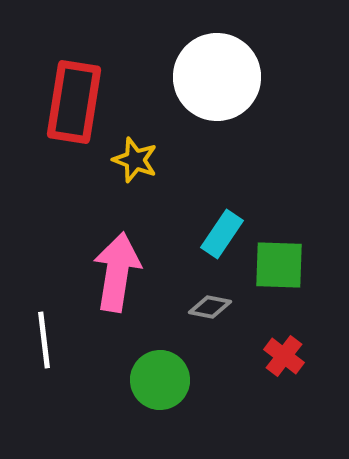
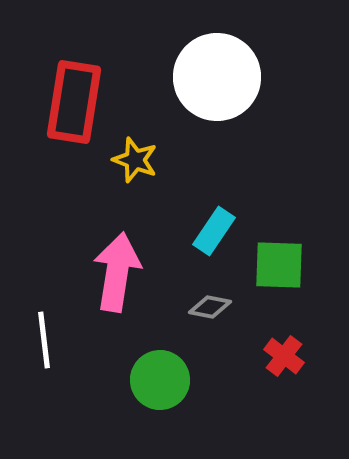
cyan rectangle: moved 8 px left, 3 px up
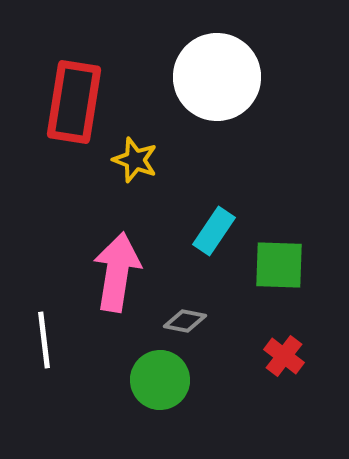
gray diamond: moved 25 px left, 14 px down
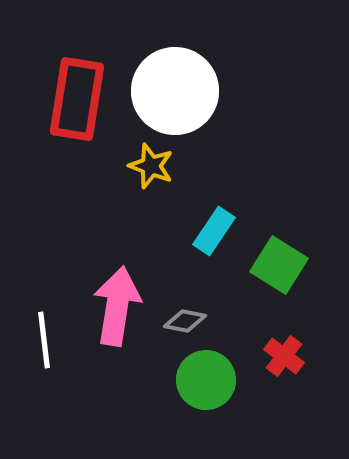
white circle: moved 42 px left, 14 px down
red rectangle: moved 3 px right, 3 px up
yellow star: moved 16 px right, 6 px down
green square: rotated 30 degrees clockwise
pink arrow: moved 34 px down
green circle: moved 46 px right
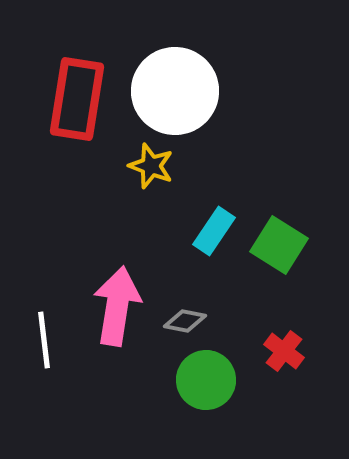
green square: moved 20 px up
red cross: moved 5 px up
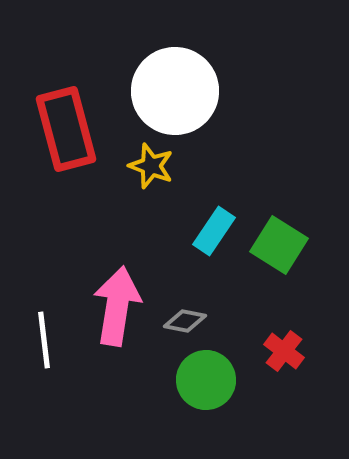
red rectangle: moved 11 px left, 30 px down; rotated 24 degrees counterclockwise
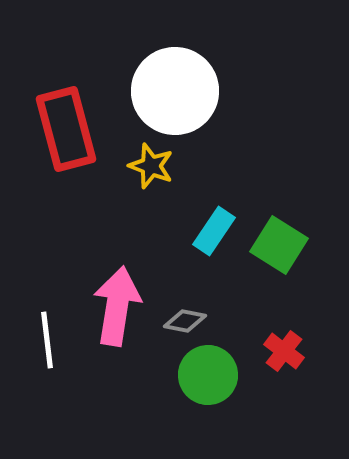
white line: moved 3 px right
green circle: moved 2 px right, 5 px up
